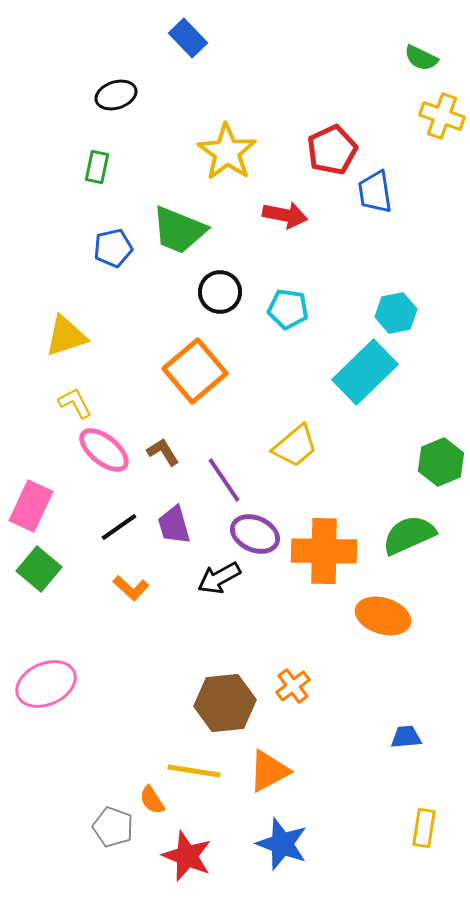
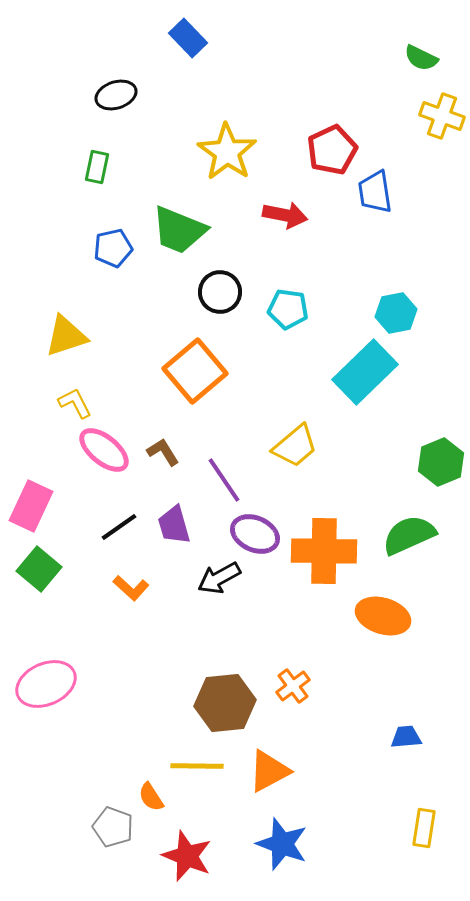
yellow line at (194, 771): moved 3 px right, 5 px up; rotated 8 degrees counterclockwise
orange semicircle at (152, 800): moved 1 px left, 3 px up
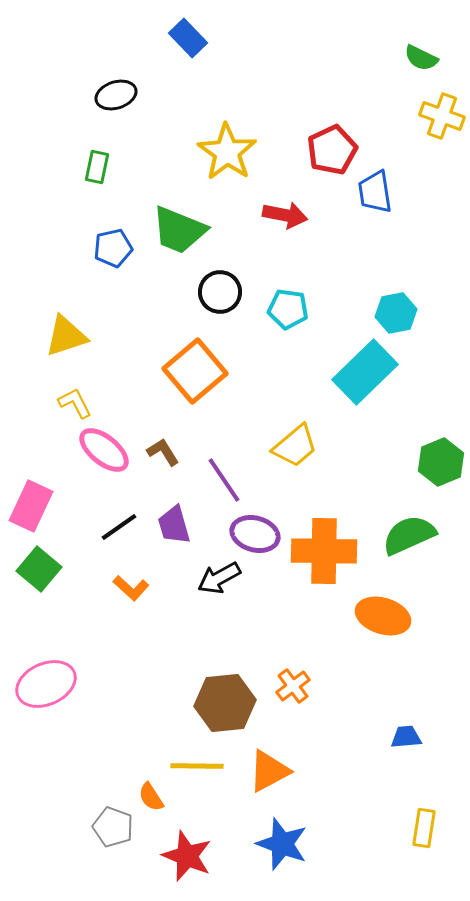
purple ellipse at (255, 534): rotated 9 degrees counterclockwise
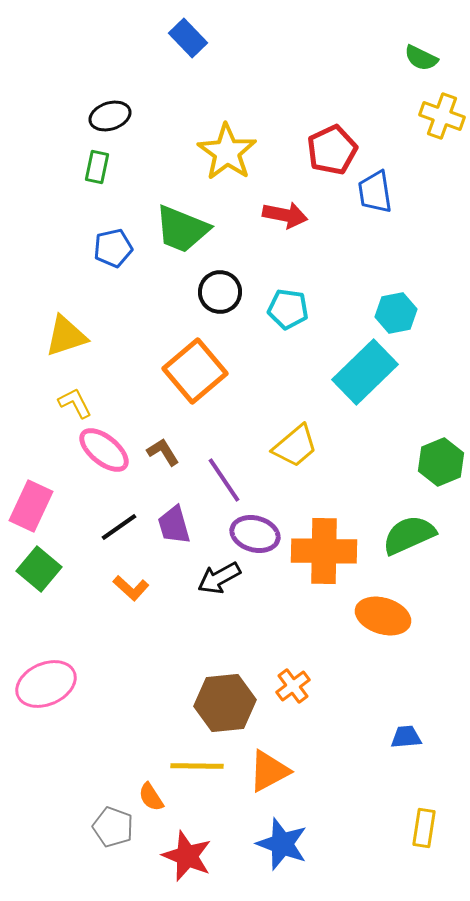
black ellipse at (116, 95): moved 6 px left, 21 px down
green trapezoid at (179, 230): moved 3 px right, 1 px up
